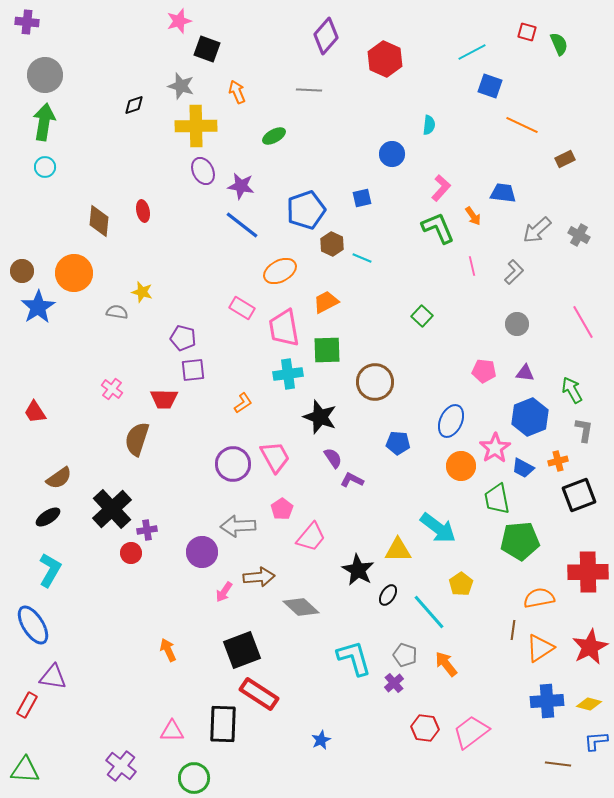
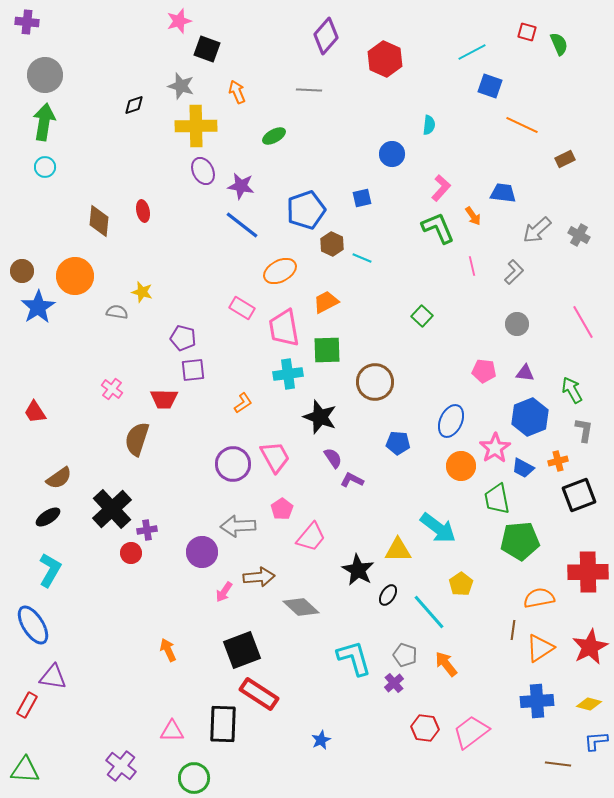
orange circle at (74, 273): moved 1 px right, 3 px down
blue cross at (547, 701): moved 10 px left
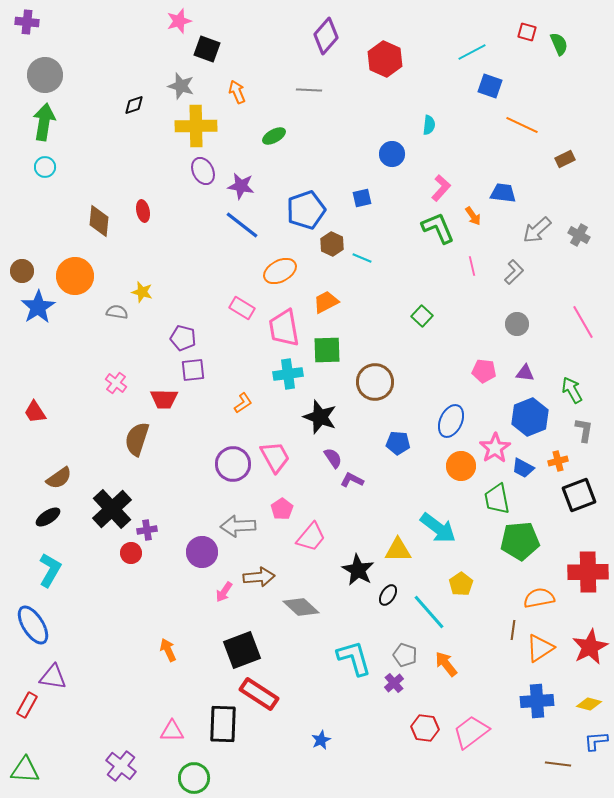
pink cross at (112, 389): moved 4 px right, 6 px up
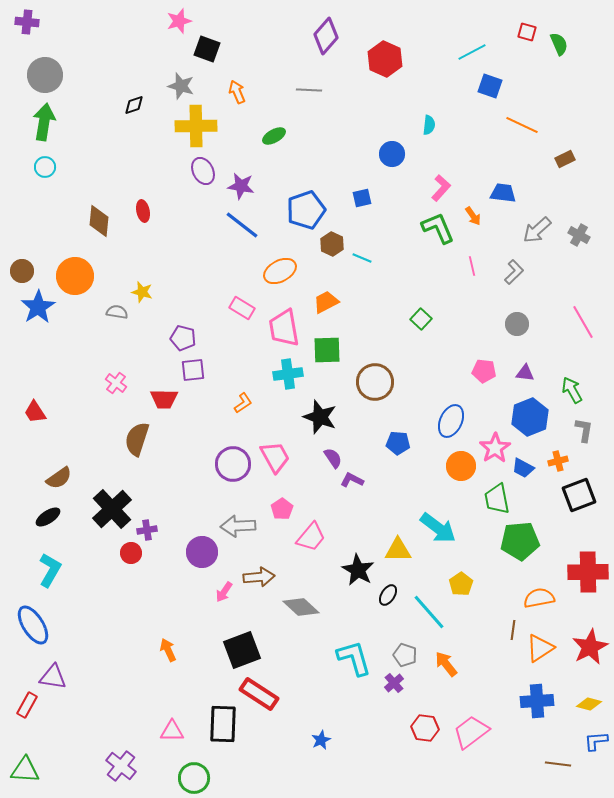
green square at (422, 316): moved 1 px left, 3 px down
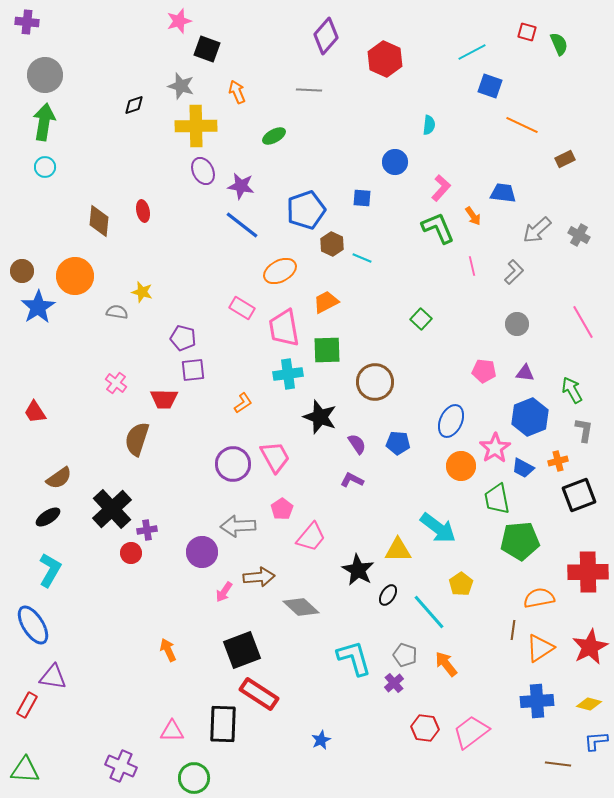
blue circle at (392, 154): moved 3 px right, 8 px down
blue square at (362, 198): rotated 18 degrees clockwise
purple semicircle at (333, 458): moved 24 px right, 14 px up
purple cross at (121, 766): rotated 16 degrees counterclockwise
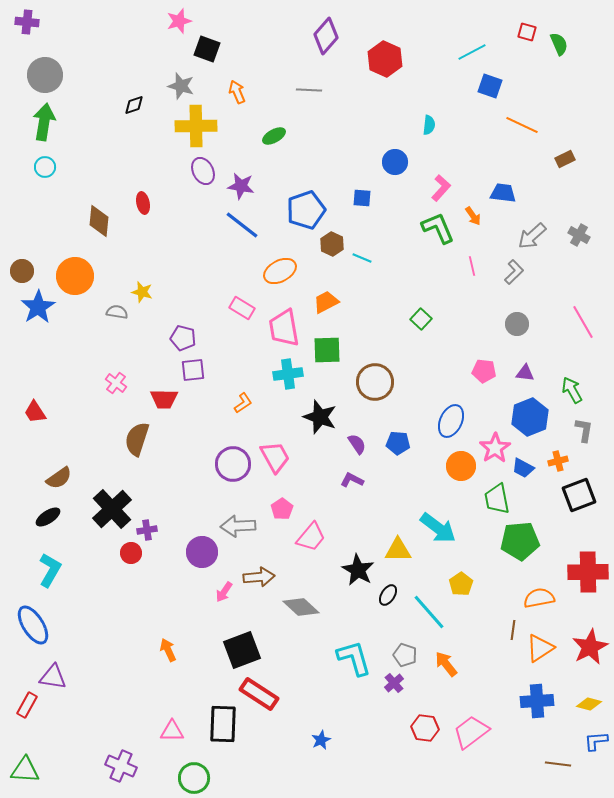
red ellipse at (143, 211): moved 8 px up
gray arrow at (537, 230): moved 5 px left, 6 px down
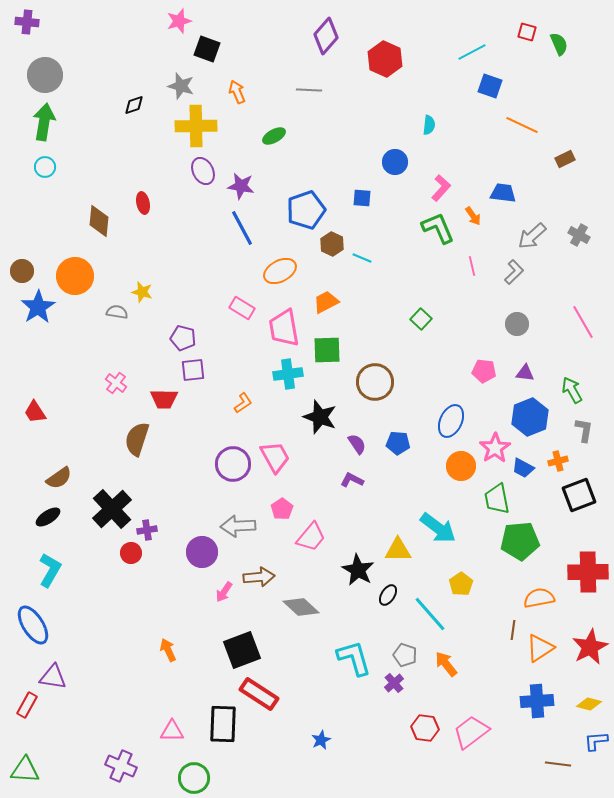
blue line at (242, 225): moved 3 px down; rotated 24 degrees clockwise
cyan line at (429, 612): moved 1 px right, 2 px down
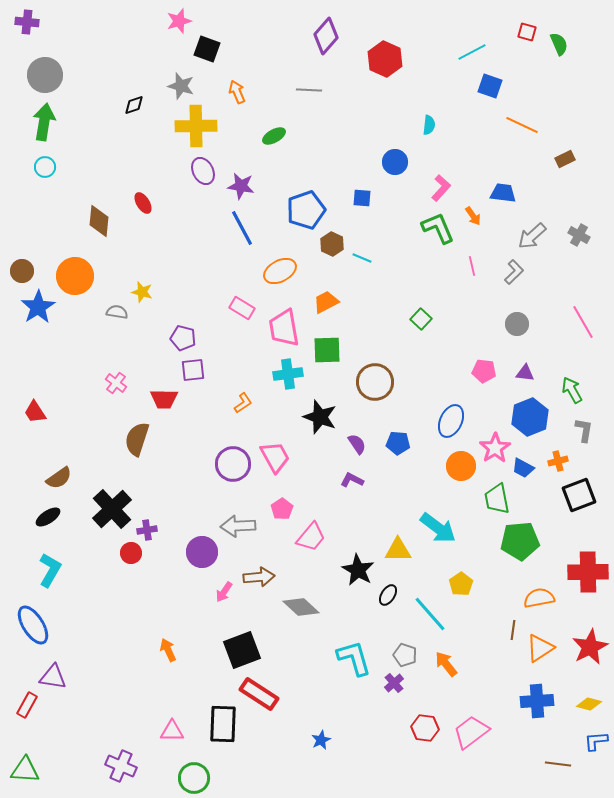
red ellipse at (143, 203): rotated 20 degrees counterclockwise
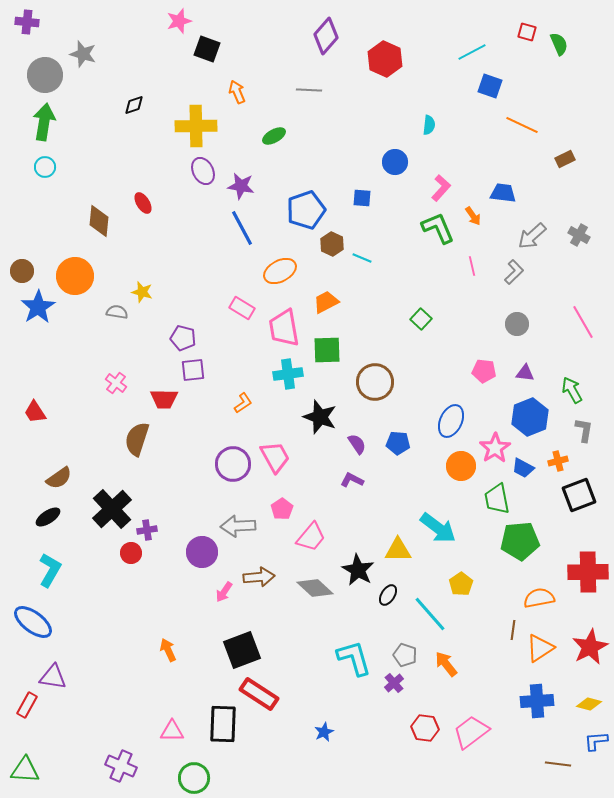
gray star at (181, 86): moved 98 px left, 32 px up
gray diamond at (301, 607): moved 14 px right, 19 px up
blue ellipse at (33, 625): moved 3 px up; rotated 21 degrees counterclockwise
blue star at (321, 740): moved 3 px right, 8 px up
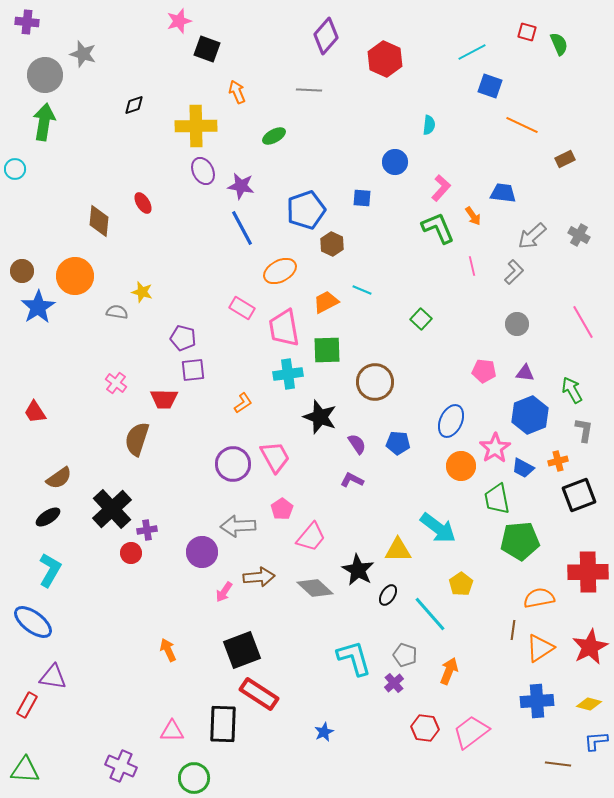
cyan circle at (45, 167): moved 30 px left, 2 px down
cyan line at (362, 258): moved 32 px down
blue hexagon at (530, 417): moved 2 px up
orange arrow at (446, 664): moved 3 px right, 7 px down; rotated 60 degrees clockwise
